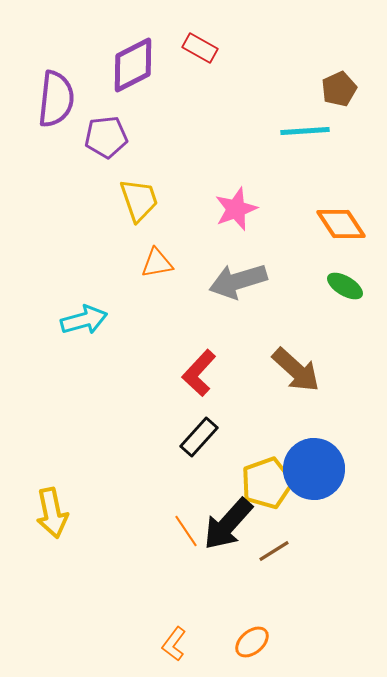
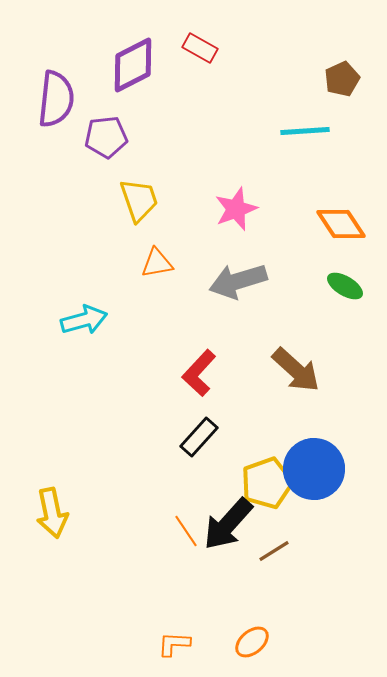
brown pentagon: moved 3 px right, 10 px up
orange L-shape: rotated 56 degrees clockwise
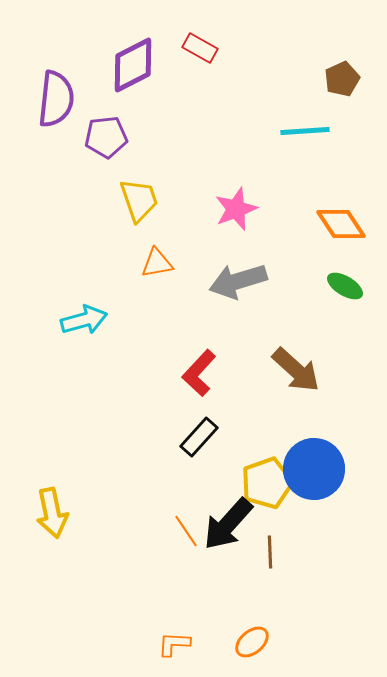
brown line: moved 4 px left, 1 px down; rotated 60 degrees counterclockwise
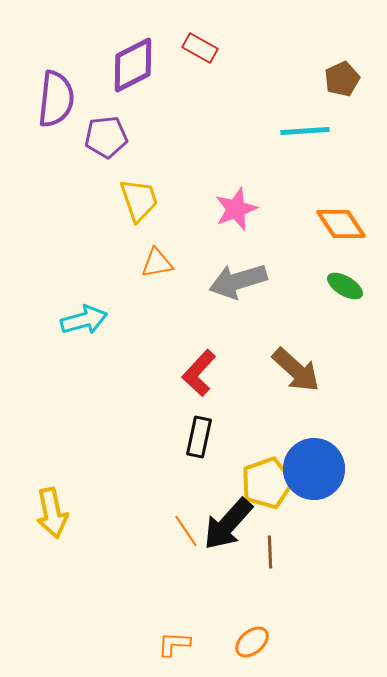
black rectangle: rotated 30 degrees counterclockwise
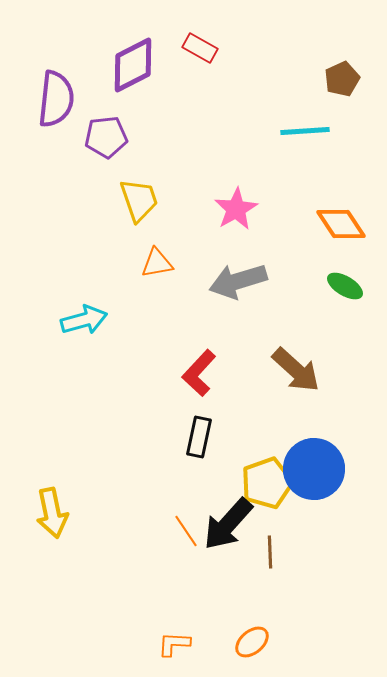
pink star: rotated 9 degrees counterclockwise
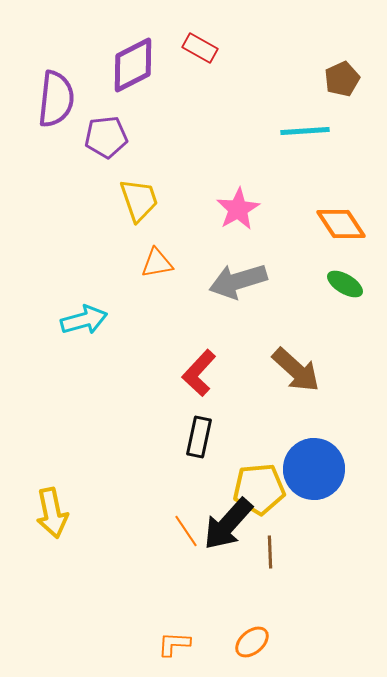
pink star: moved 2 px right
green ellipse: moved 2 px up
yellow pentagon: moved 8 px left, 6 px down; rotated 15 degrees clockwise
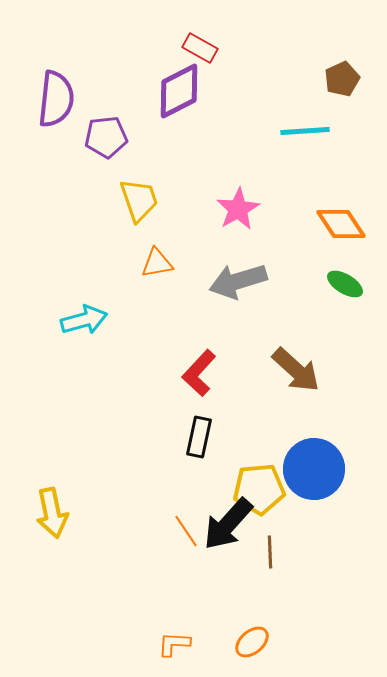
purple diamond: moved 46 px right, 26 px down
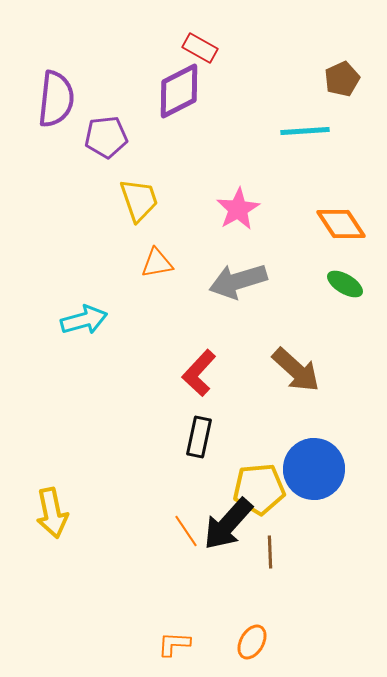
orange ellipse: rotated 20 degrees counterclockwise
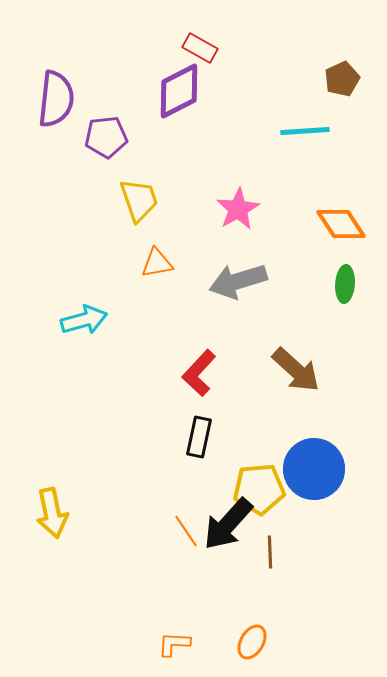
green ellipse: rotated 63 degrees clockwise
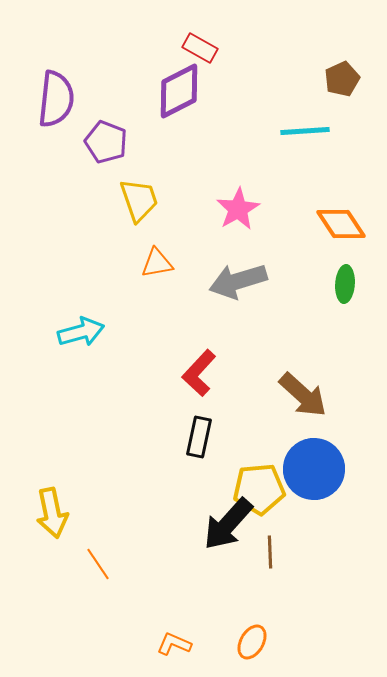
purple pentagon: moved 5 px down; rotated 27 degrees clockwise
cyan arrow: moved 3 px left, 12 px down
brown arrow: moved 7 px right, 25 px down
orange line: moved 88 px left, 33 px down
orange L-shape: rotated 20 degrees clockwise
